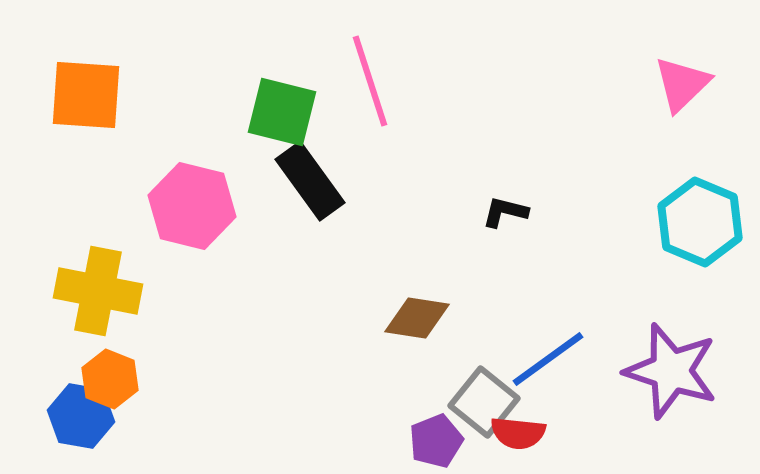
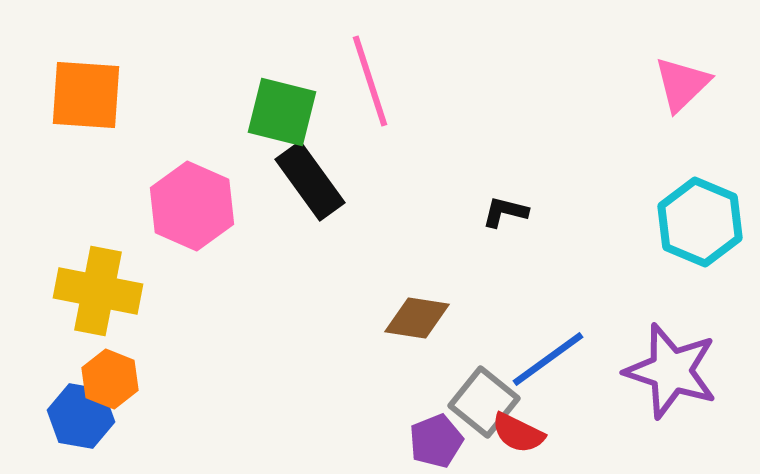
pink hexagon: rotated 10 degrees clockwise
red semicircle: rotated 20 degrees clockwise
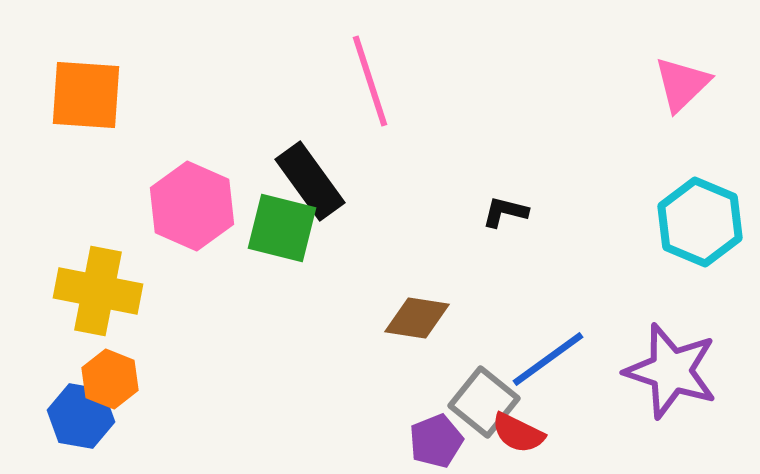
green square: moved 116 px down
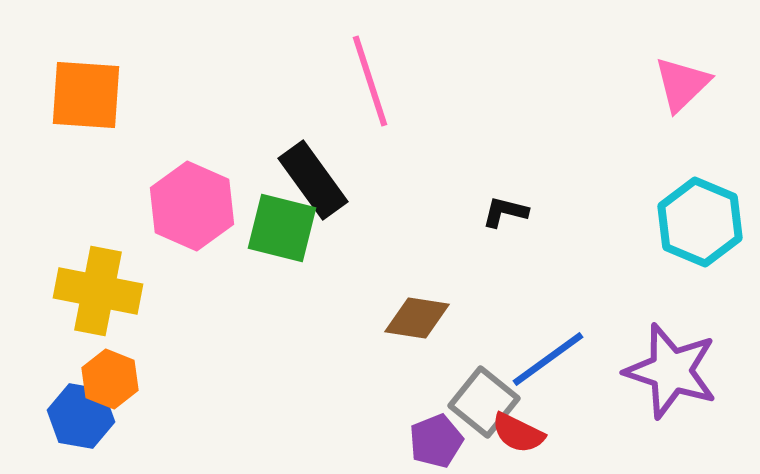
black rectangle: moved 3 px right, 1 px up
